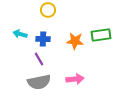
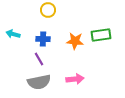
cyan arrow: moved 7 px left
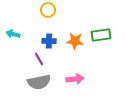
blue cross: moved 6 px right, 2 px down
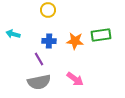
pink arrow: rotated 42 degrees clockwise
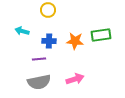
cyan arrow: moved 9 px right, 3 px up
purple line: rotated 64 degrees counterclockwise
pink arrow: rotated 54 degrees counterclockwise
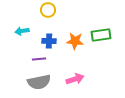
cyan arrow: rotated 24 degrees counterclockwise
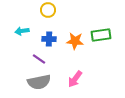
blue cross: moved 2 px up
purple line: rotated 40 degrees clockwise
pink arrow: rotated 144 degrees clockwise
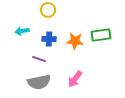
purple line: rotated 16 degrees counterclockwise
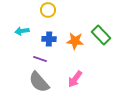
green rectangle: rotated 54 degrees clockwise
purple line: moved 1 px right
gray semicircle: rotated 60 degrees clockwise
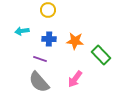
green rectangle: moved 20 px down
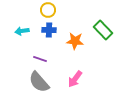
blue cross: moved 9 px up
green rectangle: moved 2 px right, 25 px up
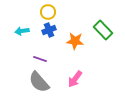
yellow circle: moved 2 px down
blue cross: rotated 24 degrees counterclockwise
